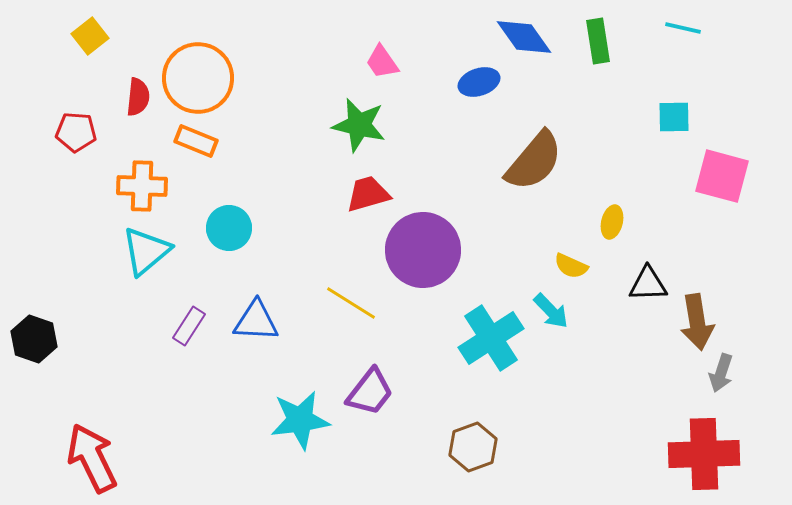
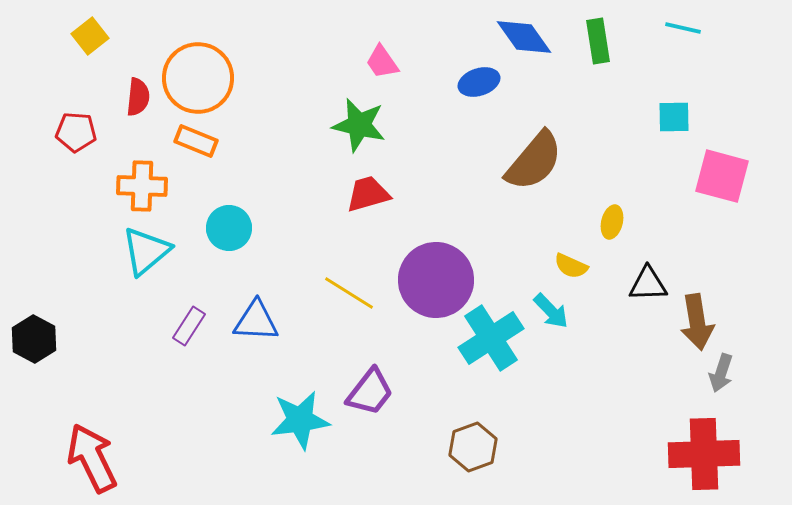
purple circle: moved 13 px right, 30 px down
yellow line: moved 2 px left, 10 px up
black hexagon: rotated 9 degrees clockwise
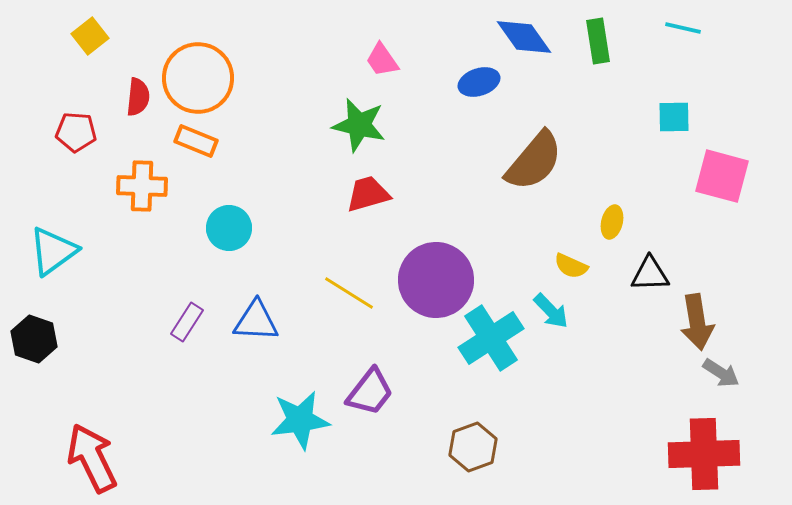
pink trapezoid: moved 2 px up
cyan triangle: moved 93 px left; rotated 4 degrees clockwise
black triangle: moved 2 px right, 10 px up
purple rectangle: moved 2 px left, 4 px up
black hexagon: rotated 9 degrees counterclockwise
gray arrow: rotated 75 degrees counterclockwise
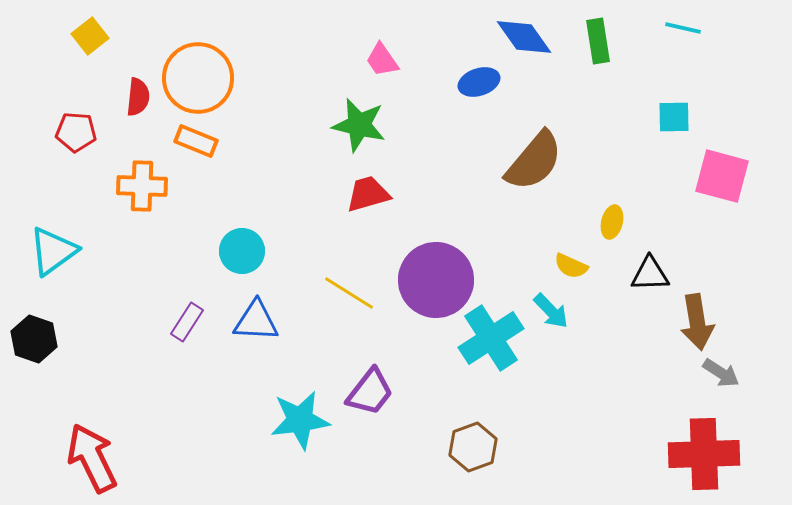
cyan circle: moved 13 px right, 23 px down
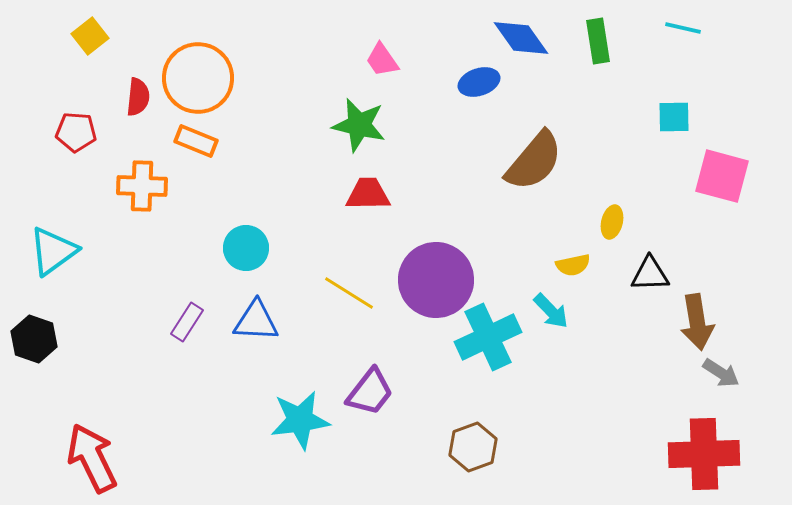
blue diamond: moved 3 px left, 1 px down
red trapezoid: rotated 15 degrees clockwise
cyan circle: moved 4 px right, 3 px up
yellow semicircle: moved 2 px right, 1 px up; rotated 36 degrees counterclockwise
cyan cross: moved 3 px left, 1 px up; rotated 8 degrees clockwise
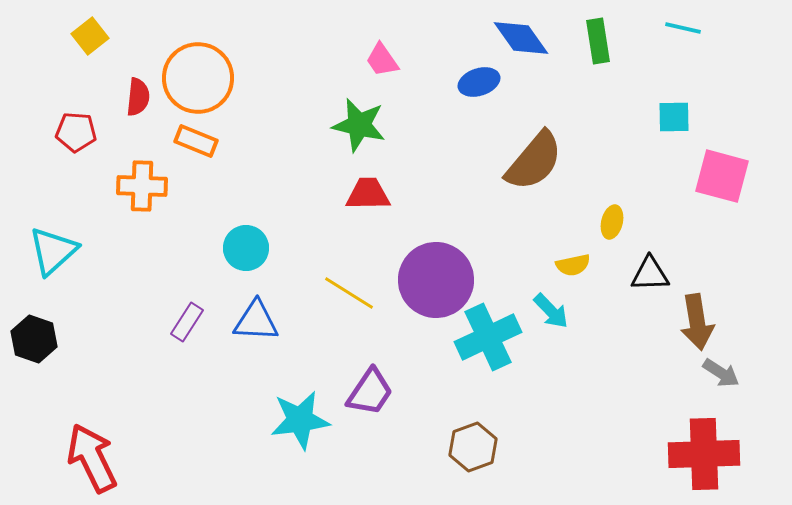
cyan triangle: rotated 6 degrees counterclockwise
purple trapezoid: rotated 4 degrees counterclockwise
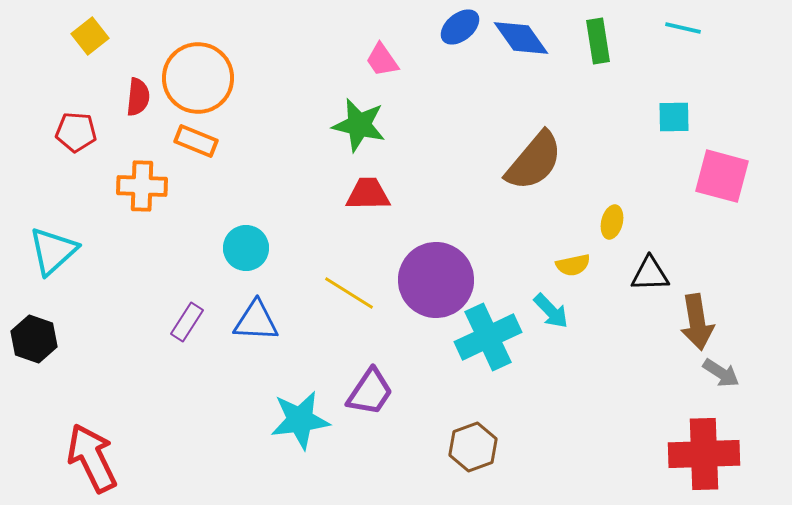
blue ellipse: moved 19 px left, 55 px up; rotated 21 degrees counterclockwise
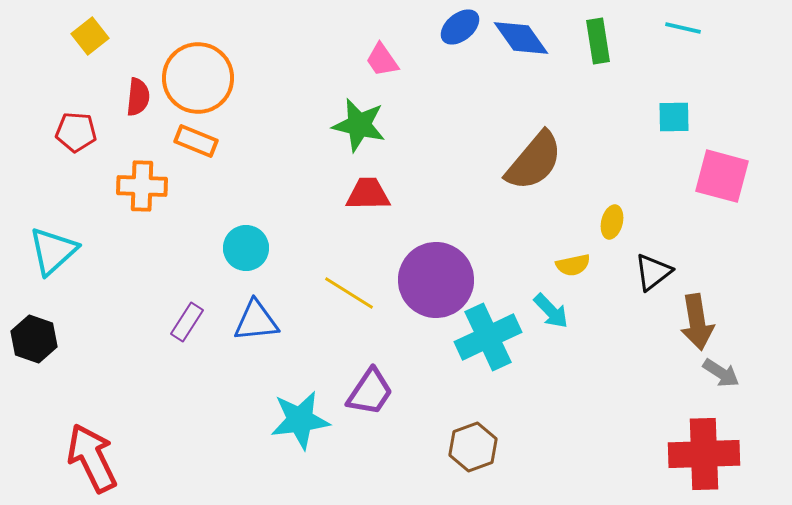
black triangle: moved 3 px right, 2 px up; rotated 36 degrees counterclockwise
blue triangle: rotated 9 degrees counterclockwise
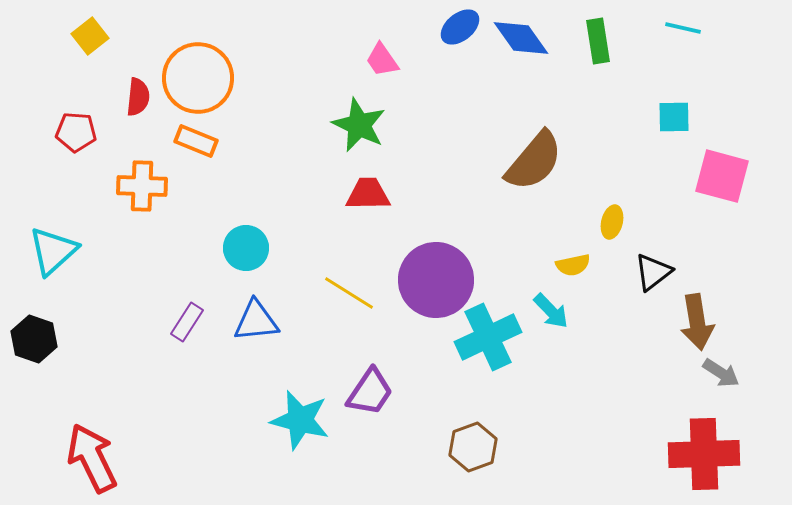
green star: rotated 12 degrees clockwise
cyan star: rotated 22 degrees clockwise
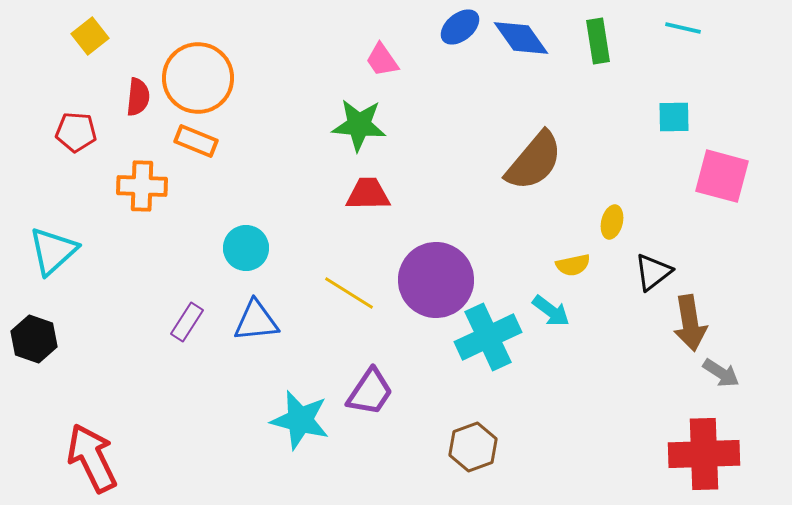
green star: rotated 20 degrees counterclockwise
cyan arrow: rotated 9 degrees counterclockwise
brown arrow: moved 7 px left, 1 px down
